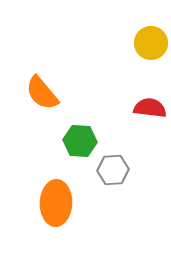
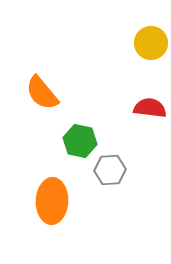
green hexagon: rotated 8 degrees clockwise
gray hexagon: moved 3 px left
orange ellipse: moved 4 px left, 2 px up
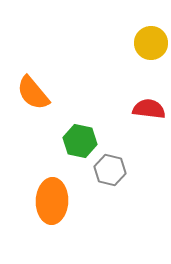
orange semicircle: moved 9 px left
red semicircle: moved 1 px left, 1 px down
gray hexagon: rotated 16 degrees clockwise
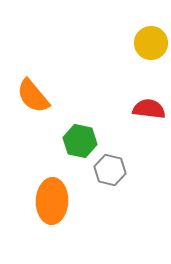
orange semicircle: moved 3 px down
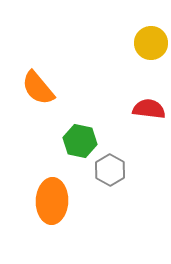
orange semicircle: moved 5 px right, 8 px up
gray hexagon: rotated 16 degrees clockwise
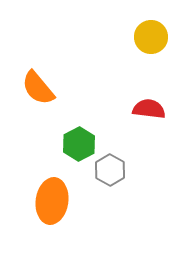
yellow circle: moved 6 px up
green hexagon: moved 1 px left, 3 px down; rotated 20 degrees clockwise
orange ellipse: rotated 6 degrees clockwise
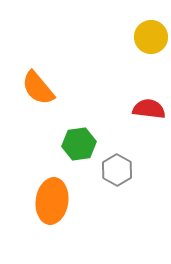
green hexagon: rotated 20 degrees clockwise
gray hexagon: moved 7 px right
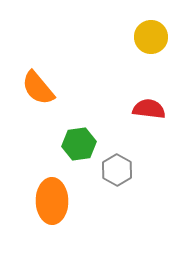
orange ellipse: rotated 9 degrees counterclockwise
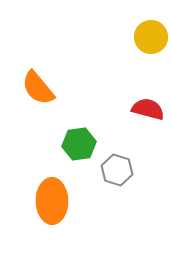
red semicircle: moved 1 px left; rotated 8 degrees clockwise
gray hexagon: rotated 12 degrees counterclockwise
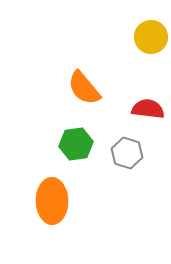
orange semicircle: moved 46 px right
red semicircle: rotated 8 degrees counterclockwise
green hexagon: moved 3 px left
gray hexagon: moved 10 px right, 17 px up
